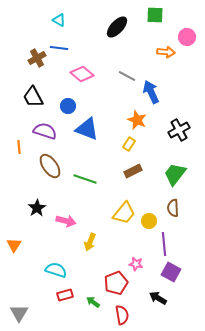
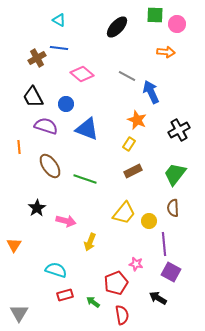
pink circle: moved 10 px left, 13 px up
blue circle: moved 2 px left, 2 px up
purple semicircle: moved 1 px right, 5 px up
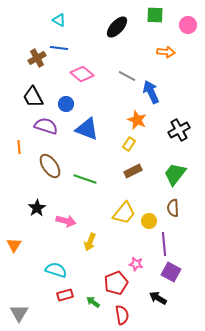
pink circle: moved 11 px right, 1 px down
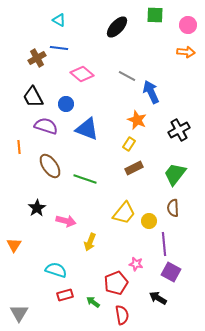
orange arrow: moved 20 px right
brown rectangle: moved 1 px right, 3 px up
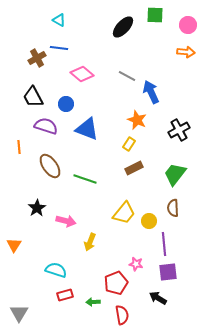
black ellipse: moved 6 px right
purple square: moved 3 px left; rotated 36 degrees counterclockwise
green arrow: rotated 40 degrees counterclockwise
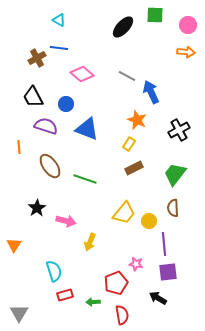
cyan semicircle: moved 2 px left, 1 px down; rotated 55 degrees clockwise
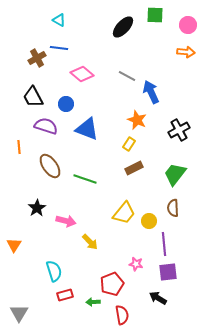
yellow arrow: rotated 66 degrees counterclockwise
red pentagon: moved 4 px left, 1 px down
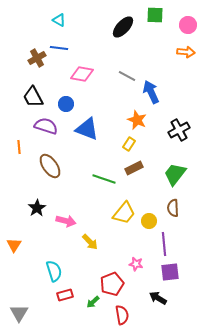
pink diamond: rotated 30 degrees counterclockwise
green line: moved 19 px right
purple square: moved 2 px right
green arrow: rotated 40 degrees counterclockwise
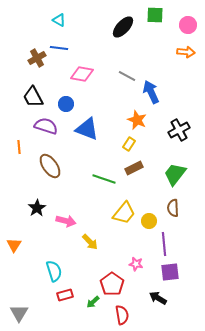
red pentagon: rotated 15 degrees counterclockwise
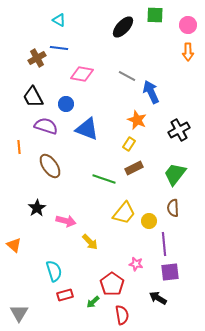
orange arrow: moved 2 px right; rotated 84 degrees clockwise
orange triangle: rotated 21 degrees counterclockwise
